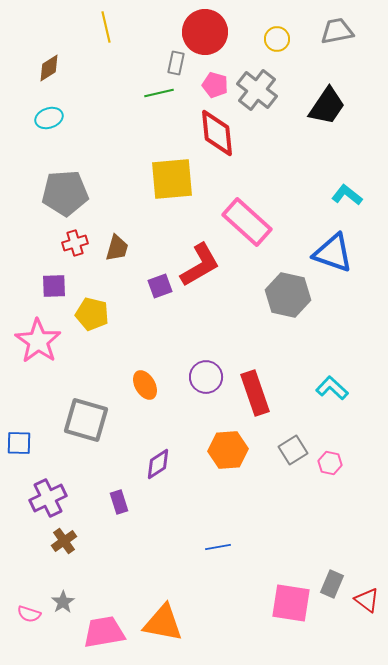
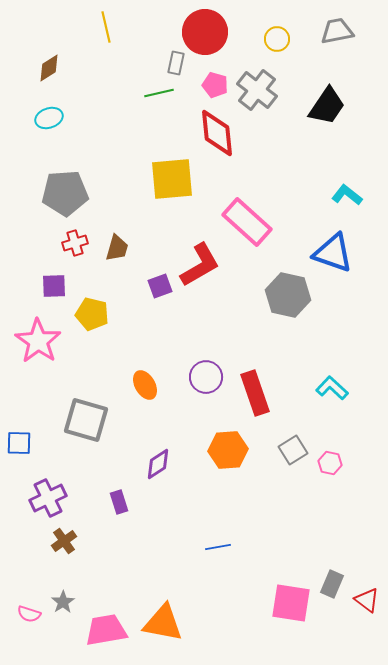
pink trapezoid at (104, 632): moved 2 px right, 2 px up
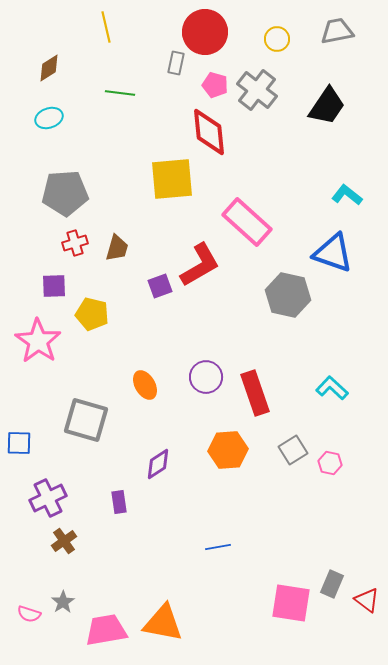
green line at (159, 93): moved 39 px left; rotated 20 degrees clockwise
red diamond at (217, 133): moved 8 px left, 1 px up
purple rectangle at (119, 502): rotated 10 degrees clockwise
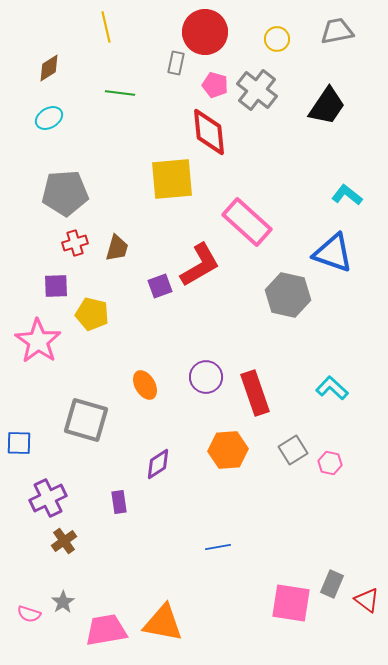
cyan ellipse at (49, 118): rotated 12 degrees counterclockwise
purple square at (54, 286): moved 2 px right
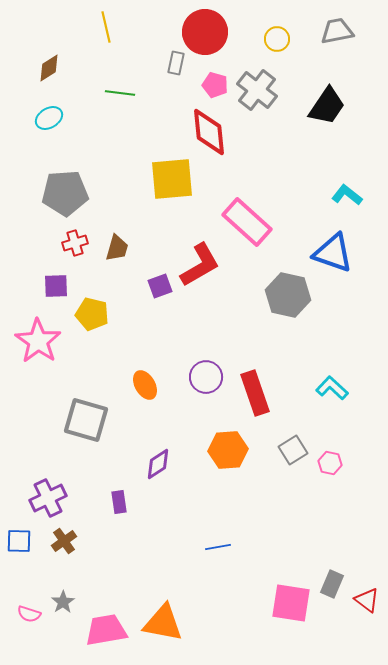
blue square at (19, 443): moved 98 px down
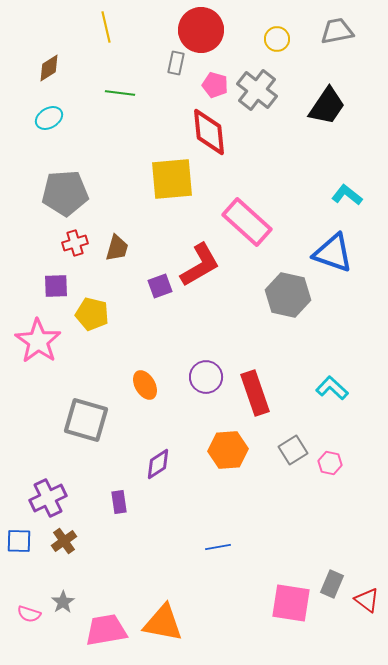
red circle at (205, 32): moved 4 px left, 2 px up
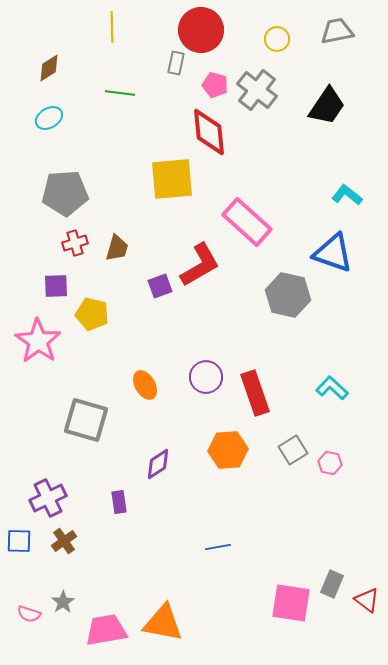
yellow line at (106, 27): moved 6 px right; rotated 12 degrees clockwise
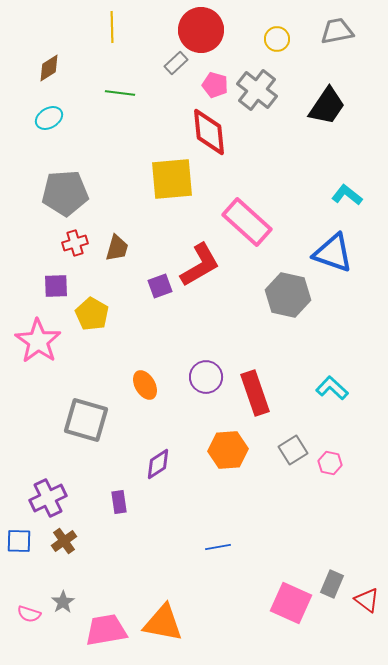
gray rectangle at (176, 63): rotated 35 degrees clockwise
yellow pentagon at (92, 314): rotated 16 degrees clockwise
pink square at (291, 603): rotated 15 degrees clockwise
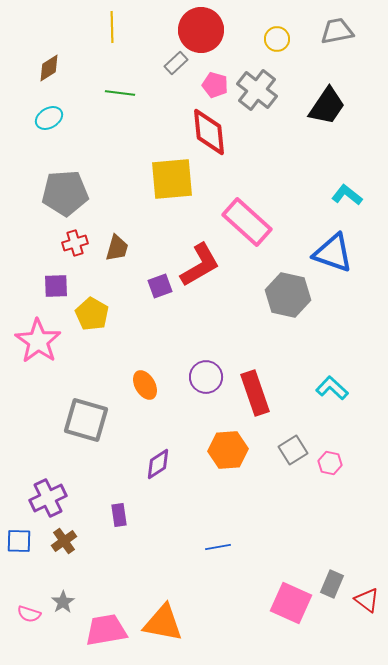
purple rectangle at (119, 502): moved 13 px down
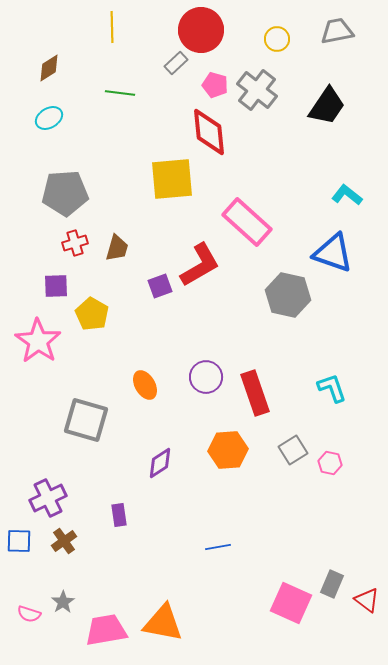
cyan L-shape at (332, 388): rotated 28 degrees clockwise
purple diamond at (158, 464): moved 2 px right, 1 px up
